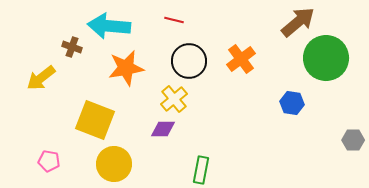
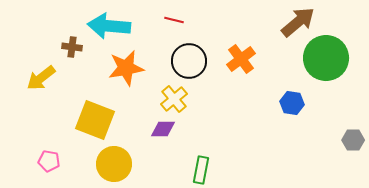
brown cross: rotated 12 degrees counterclockwise
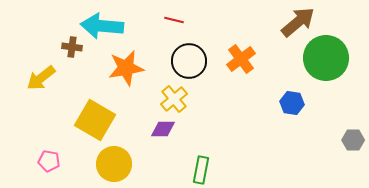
cyan arrow: moved 7 px left
yellow square: rotated 9 degrees clockwise
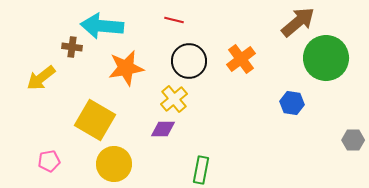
pink pentagon: rotated 20 degrees counterclockwise
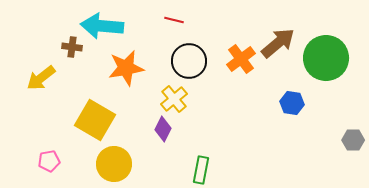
brown arrow: moved 20 px left, 21 px down
purple diamond: rotated 65 degrees counterclockwise
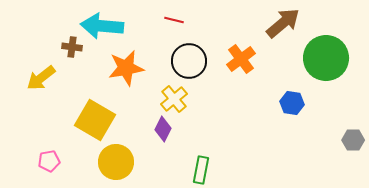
brown arrow: moved 5 px right, 20 px up
yellow circle: moved 2 px right, 2 px up
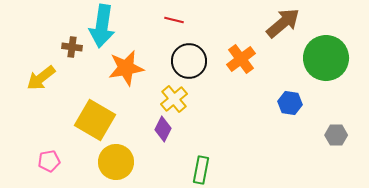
cyan arrow: rotated 87 degrees counterclockwise
blue hexagon: moved 2 px left
gray hexagon: moved 17 px left, 5 px up
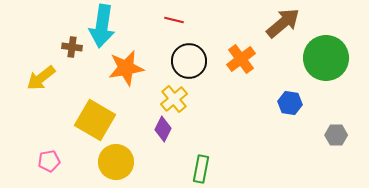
green rectangle: moved 1 px up
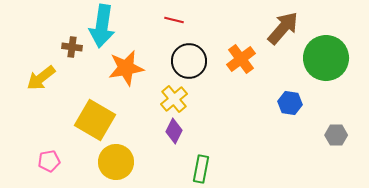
brown arrow: moved 5 px down; rotated 9 degrees counterclockwise
purple diamond: moved 11 px right, 2 px down
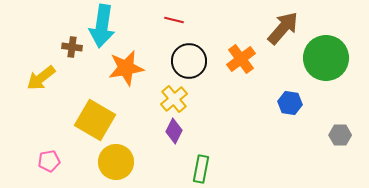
gray hexagon: moved 4 px right
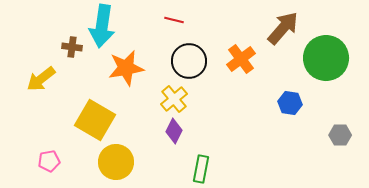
yellow arrow: moved 1 px down
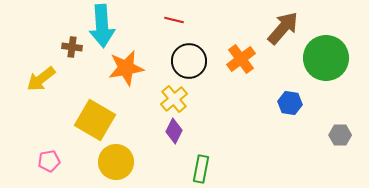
cyan arrow: rotated 12 degrees counterclockwise
